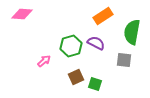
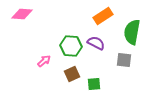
green hexagon: rotated 20 degrees clockwise
brown square: moved 4 px left, 3 px up
green square: moved 1 px left; rotated 24 degrees counterclockwise
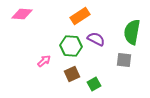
orange rectangle: moved 23 px left
purple semicircle: moved 4 px up
green square: rotated 24 degrees counterclockwise
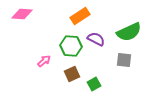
green semicircle: moved 3 px left; rotated 125 degrees counterclockwise
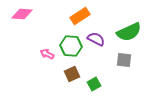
pink arrow: moved 3 px right, 7 px up; rotated 112 degrees counterclockwise
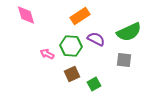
pink diamond: moved 4 px right, 1 px down; rotated 70 degrees clockwise
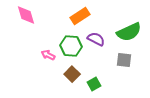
pink arrow: moved 1 px right, 1 px down
brown square: rotated 21 degrees counterclockwise
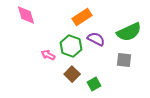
orange rectangle: moved 2 px right, 1 px down
green hexagon: rotated 15 degrees clockwise
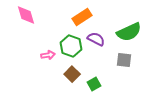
pink arrow: rotated 144 degrees clockwise
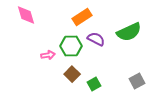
green hexagon: rotated 20 degrees counterclockwise
gray square: moved 13 px right, 21 px down; rotated 35 degrees counterclockwise
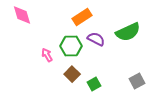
pink diamond: moved 4 px left
green semicircle: moved 1 px left
pink arrow: moved 1 px left; rotated 112 degrees counterclockwise
